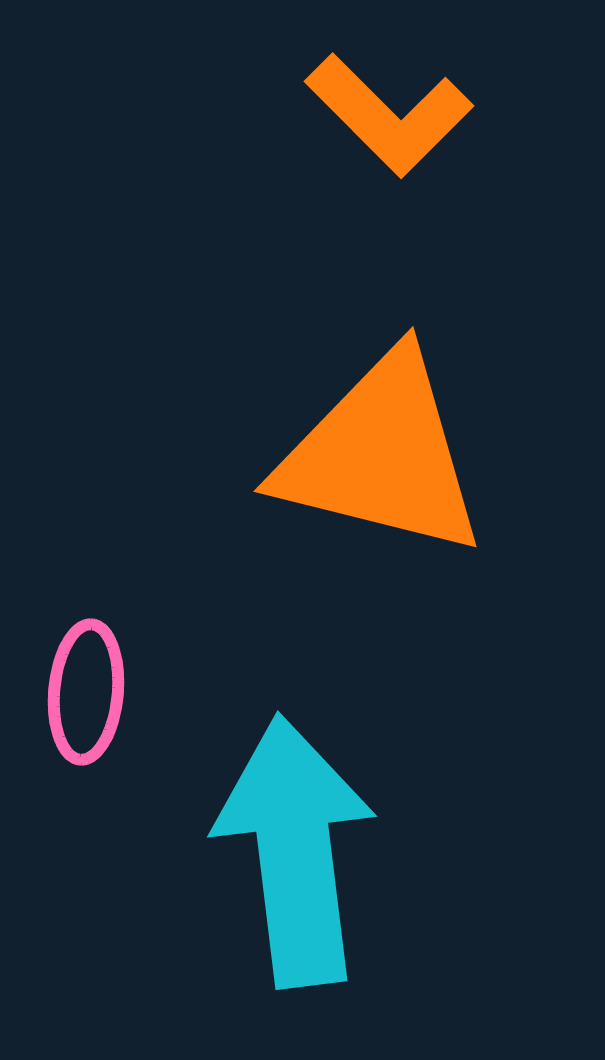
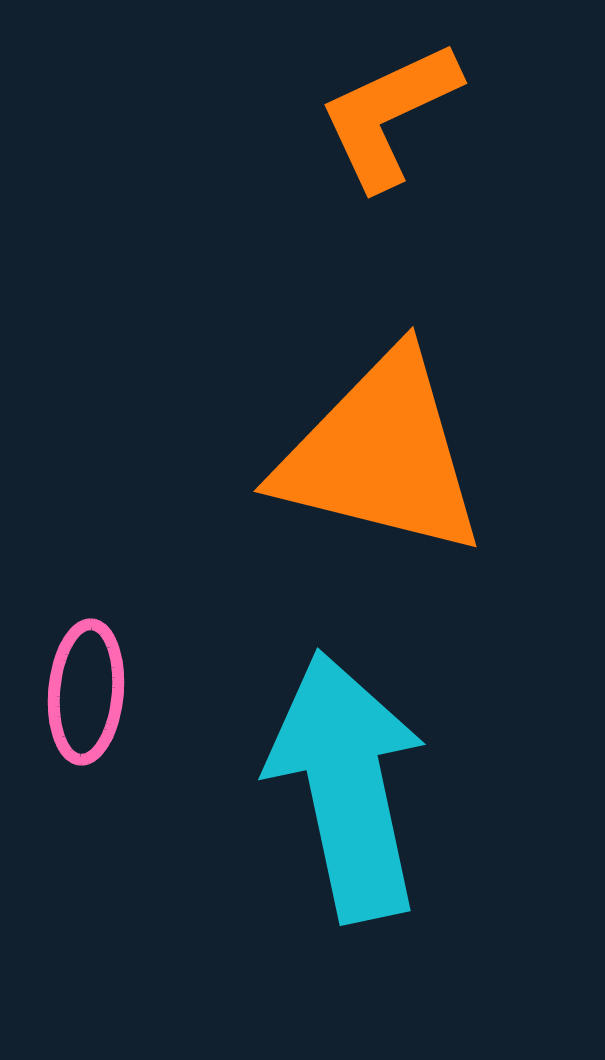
orange L-shape: rotated 110 degrees clockwise
cyan arrow: moved 52 px right, 65 px up; rotated 5 degrees counterclockwise
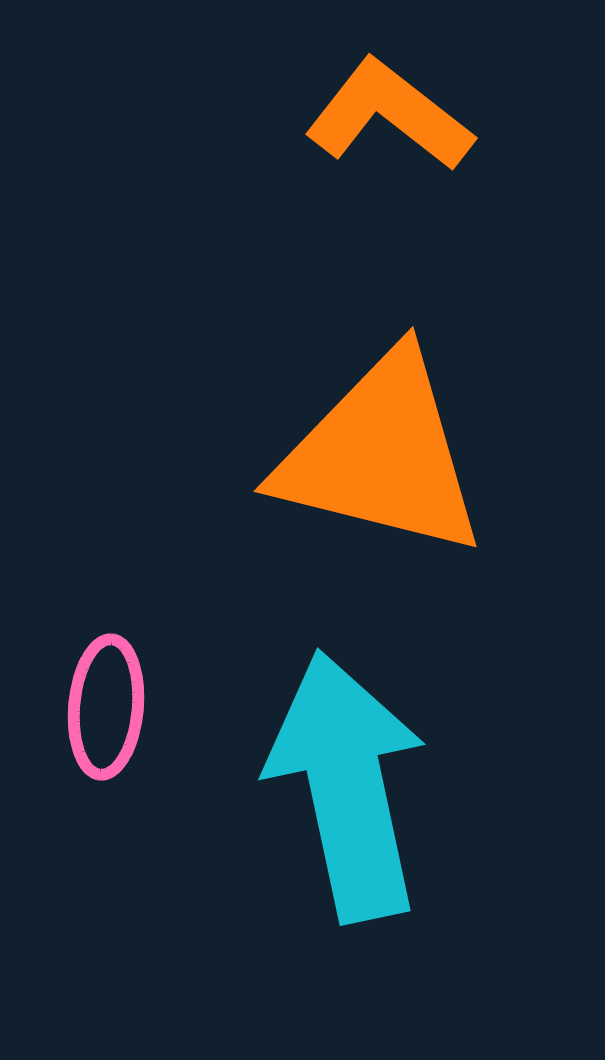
orange L-shape: rotated 63 degrees clockwise
pink ellipse: moved 20 px right, 15 px down
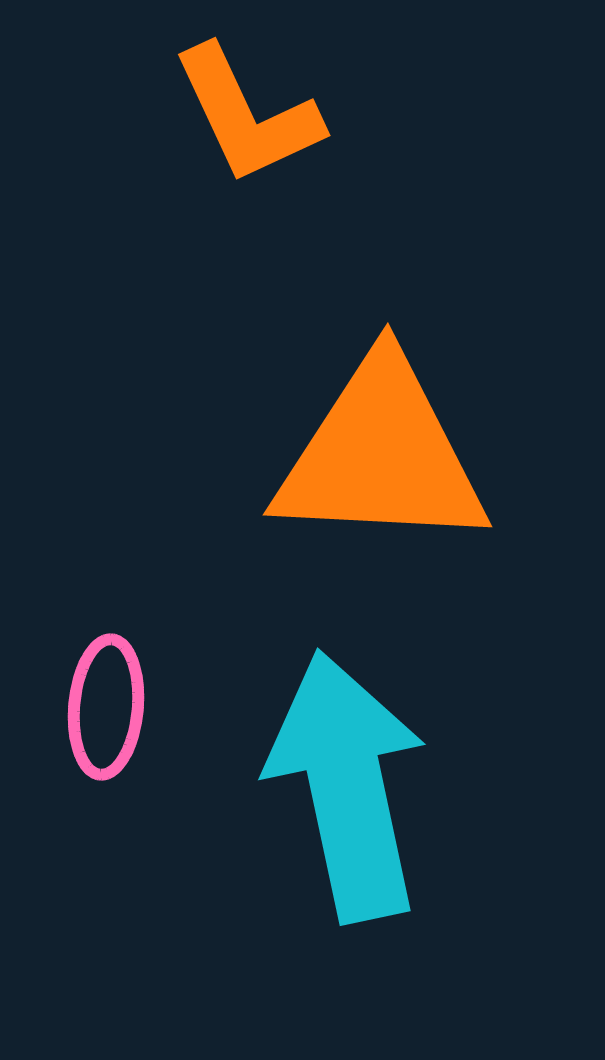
orange L-shape: moved 142 px left; rotated 153 degrees counterclockwise
orange triangle: rotated 11 degrees counterclockwise
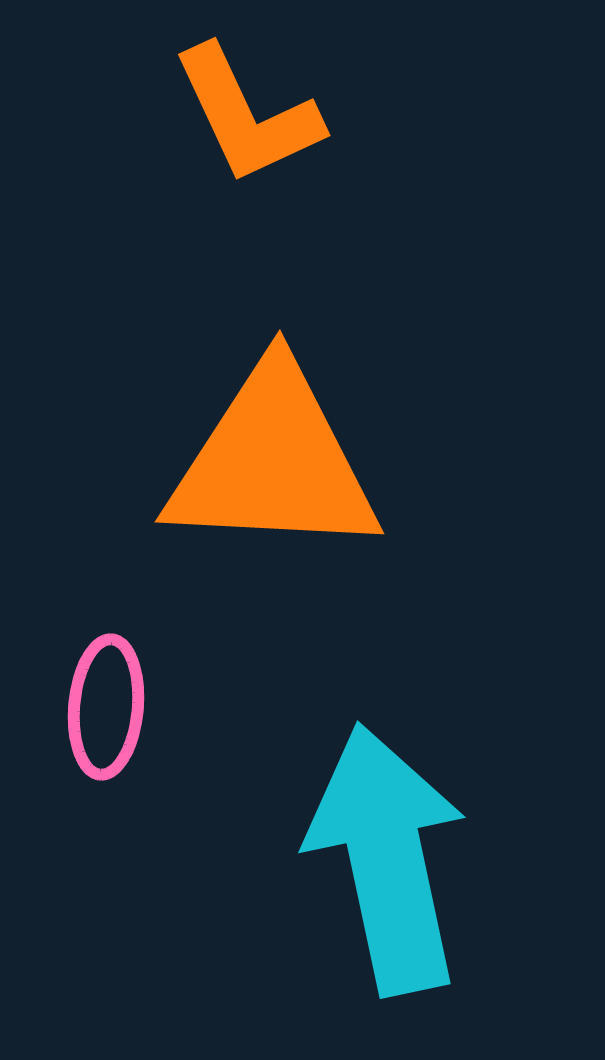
orange triangle: moved 108 px left, 7 px down
cyan arrow: moved 40 px right, 73 px down
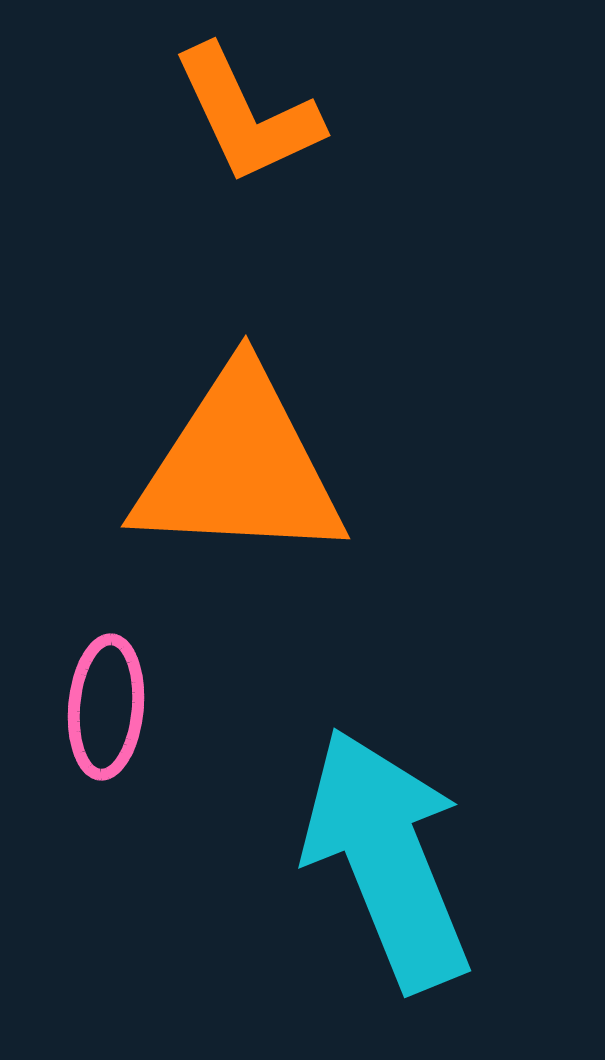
orange triangle: moved 34 px left, 5 px down
cyan arrow: rotated 10 degrees counterclockwise
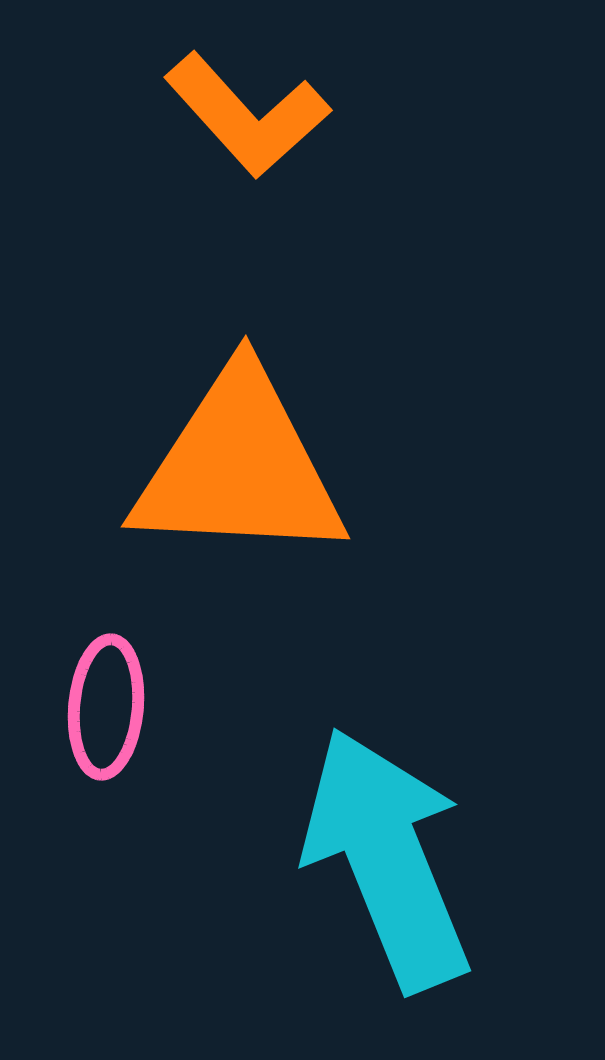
orange L-shape: rotated 17 degrees counterclockwise
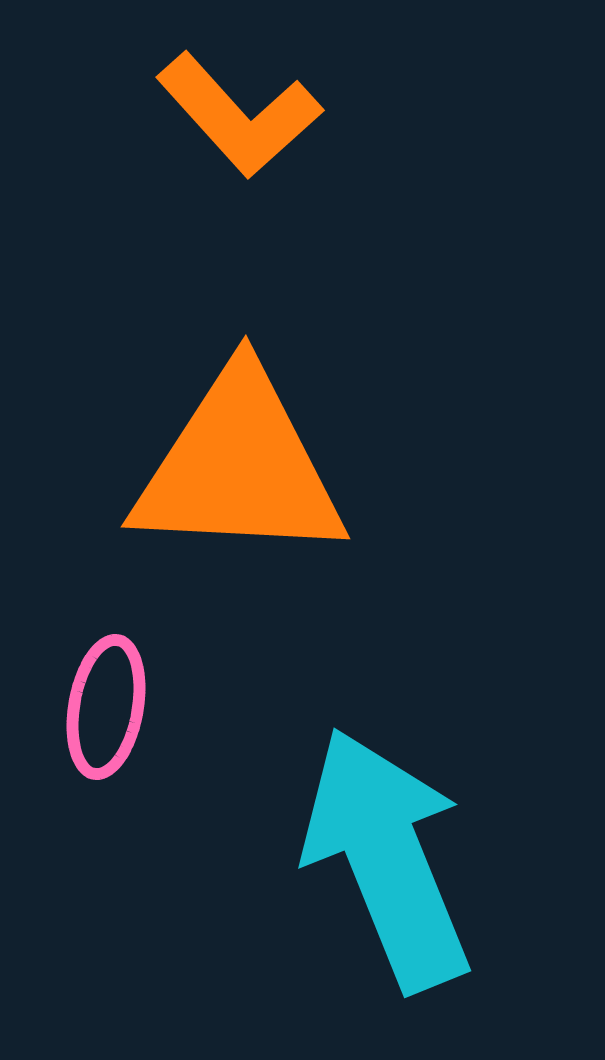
orange L-shape: moved 8 px left
pink ellipse: rotated 5 degrees clockwise
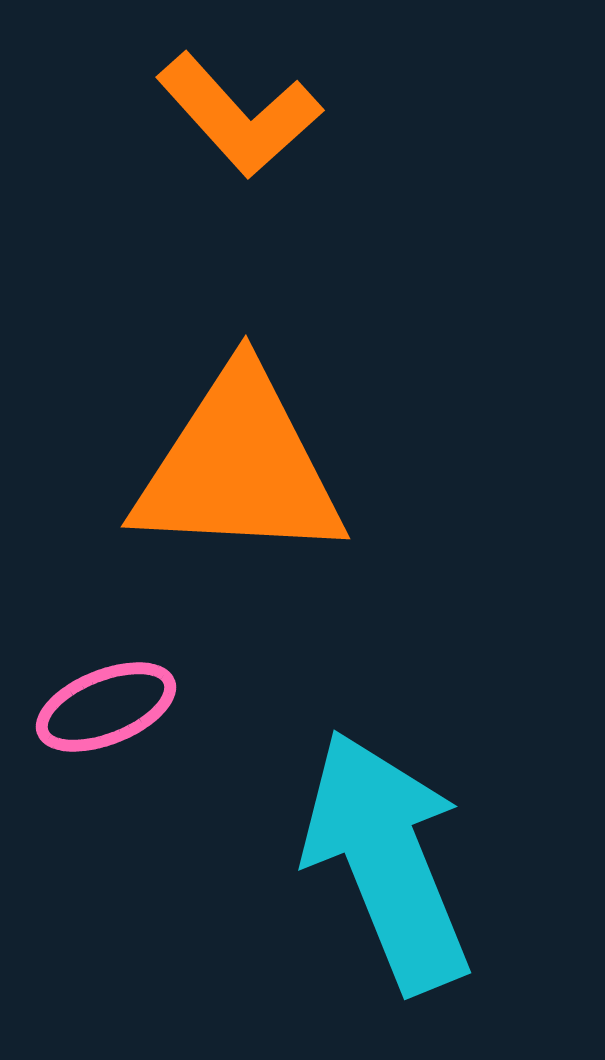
pink ellipse: rotated 58 degrees clockwise
cyan arrow: moved 2 px down
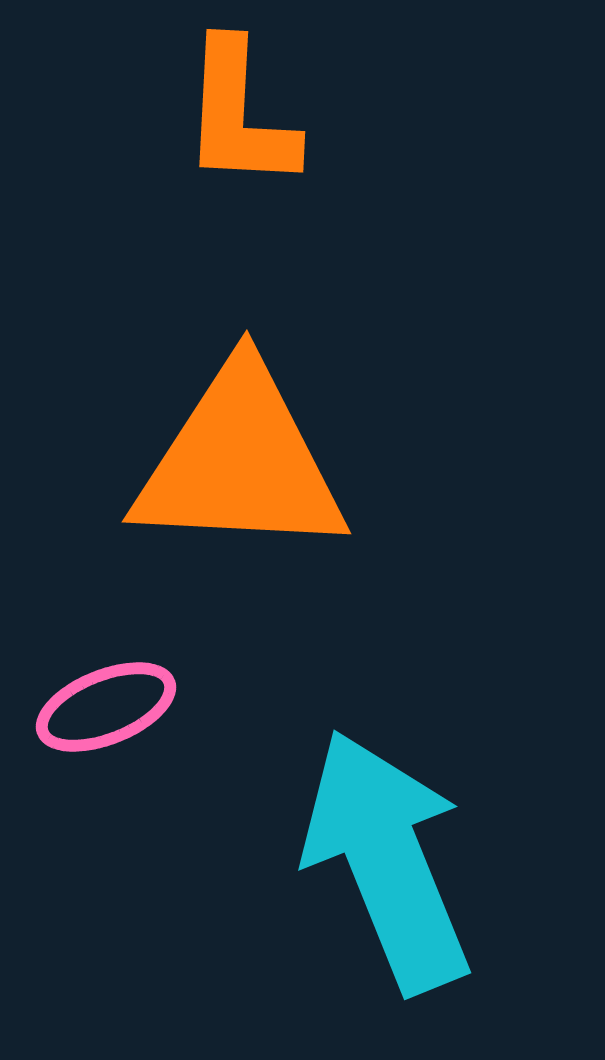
orange L-shape: rotated 45 degrees clockwise
orange triangle: moved 1 px right, 5 px up
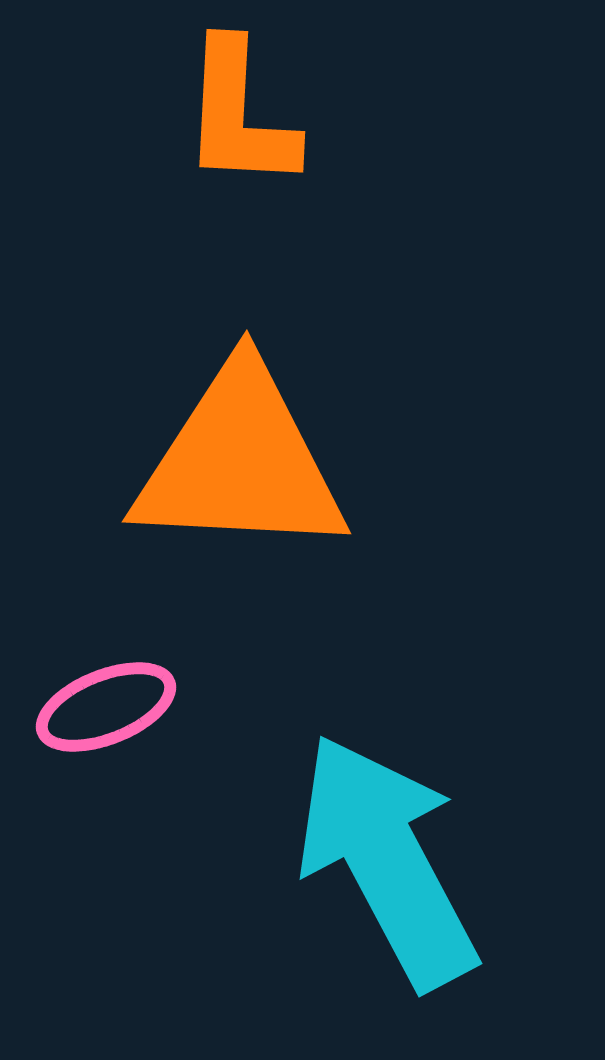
cyan arrow: rotated 6 degrees counterclockwise
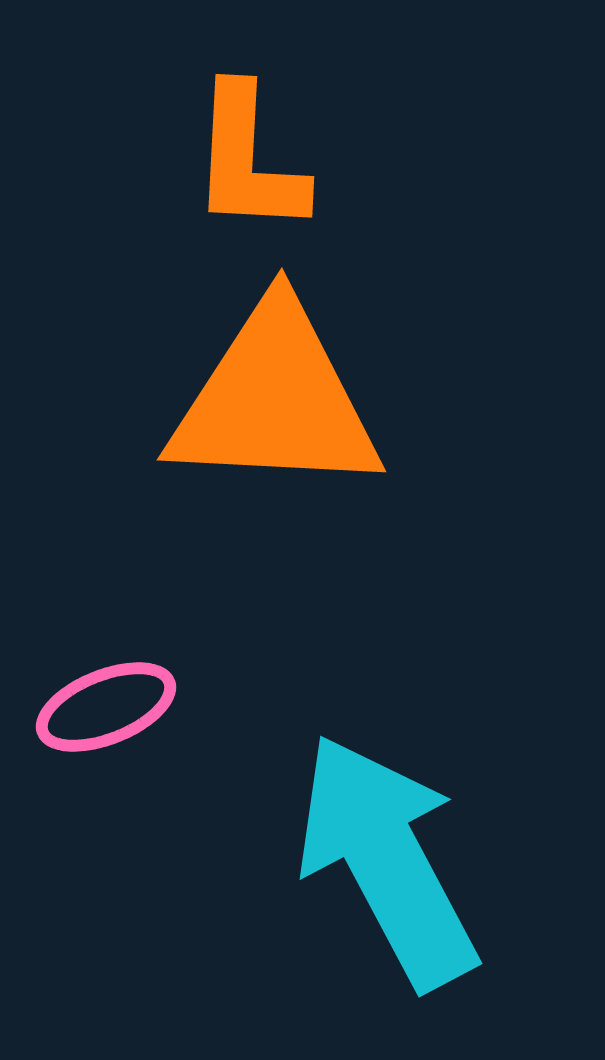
orange L-shape: moved 9 px right, 45 px down
orange triangle: moved 35 px right, 62 px up
